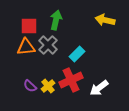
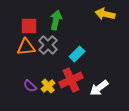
yellow arrow: moved 6 px up
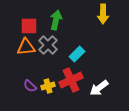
yellow arrow: moved 2 px left; rotated 102 degrees counterclockwise
yellow cross: rotated 24 degrees clockwise
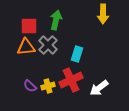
cyan rectangle: rotated 28 degrees counterclockwise
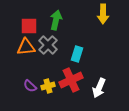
white arrow: rotated 30 degrees counterclockwise
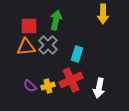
white arrow: rotated 12 degrees counterclockwise
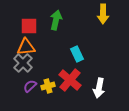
gray cross: moved 25 px left, 18 px down
cyan rectangle: rotated 42 degrees counterclockwise
red cross: moved 1 px left; rotated 25 degrees counterclockwise
purple semicircle: rotated 96 degrees clockwise
